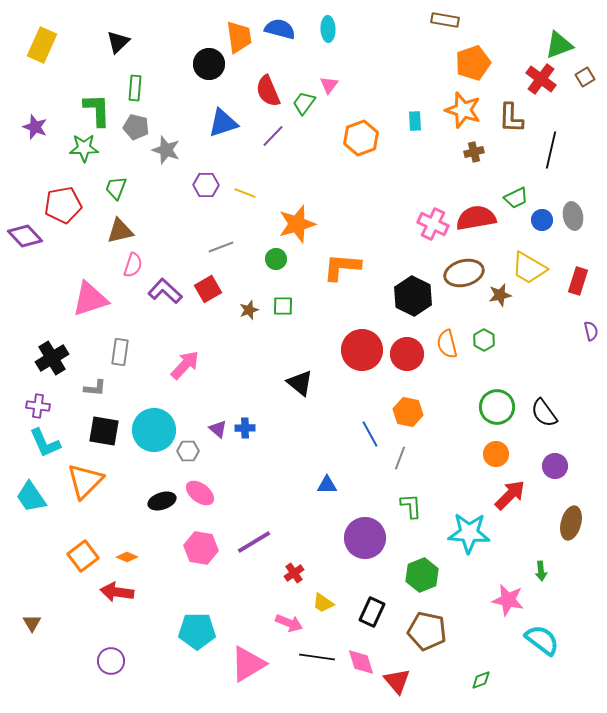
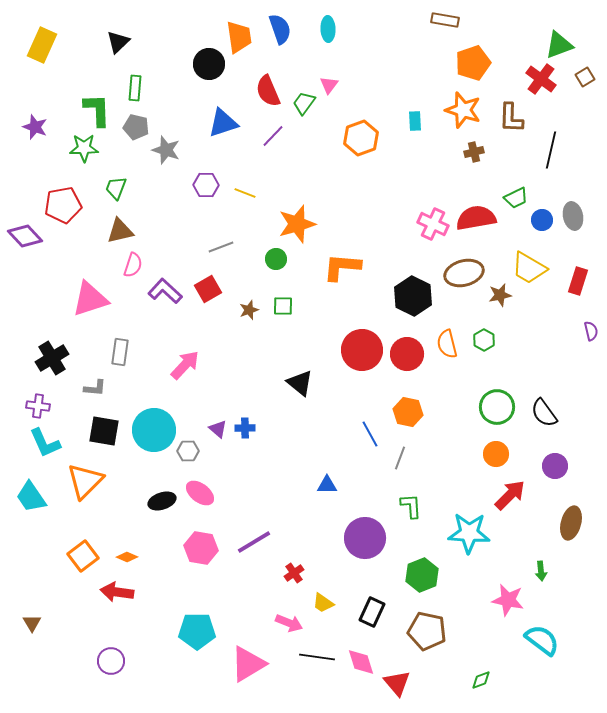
blue semicircle at (280, 29): rotated 56 degrees clockwise
red triangle at (397, 681): moved 2 px down
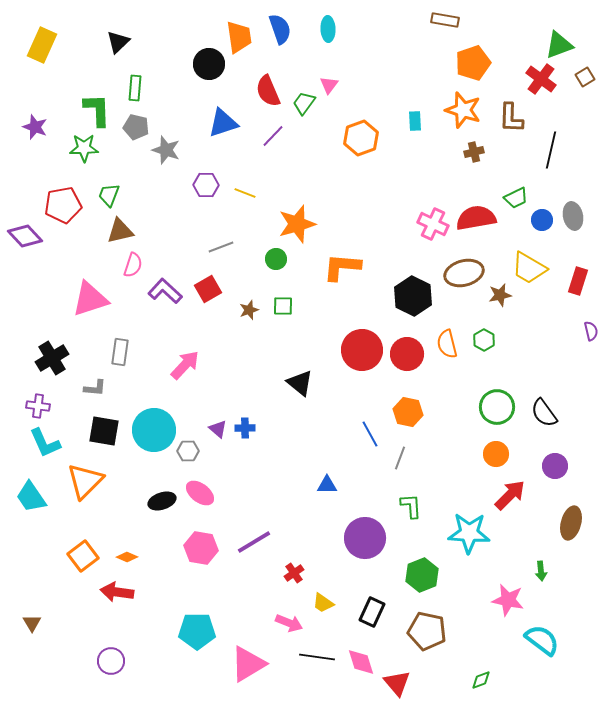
green trapezoid at (116, 188): moved 7 px left, 7 px down
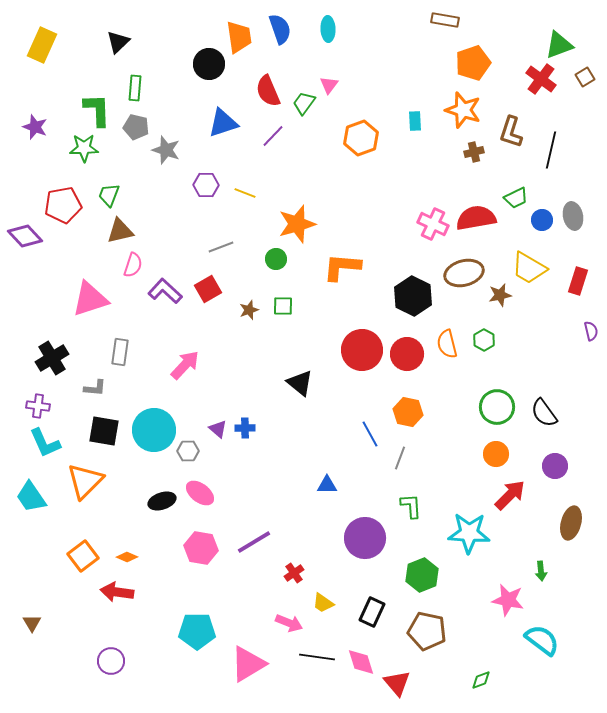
brown L-shape at (511, 118): moved 14 px down; rotated 16 degrees clockwise
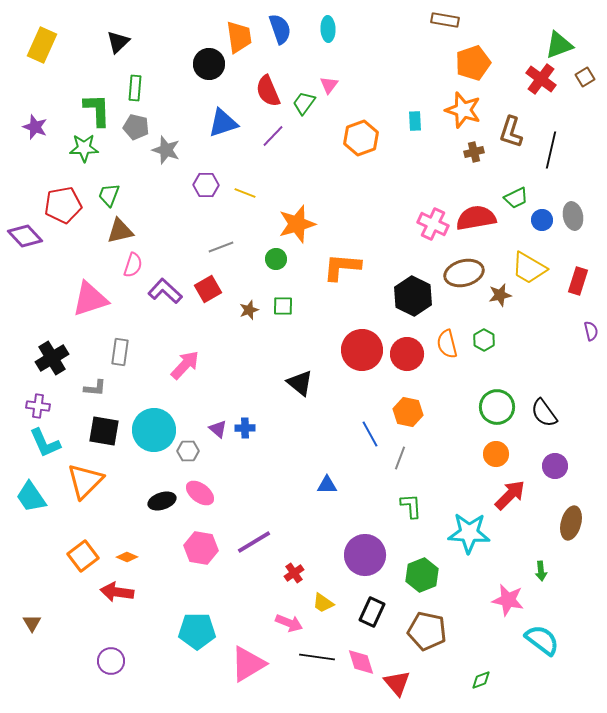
purple circle at (365, 538): moved 17 px down
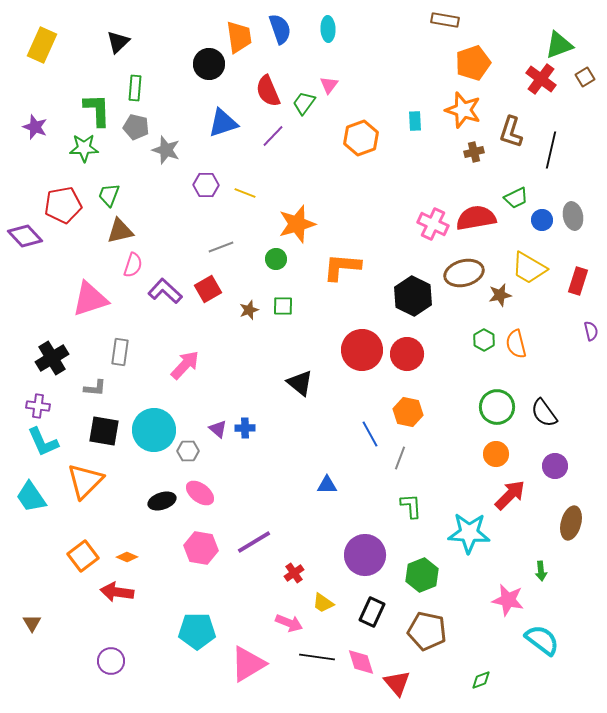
orange semicircle at (447, 344): moved 69 px right
cyan L-shape at (45, 443): moved 2 px left, 1 px up
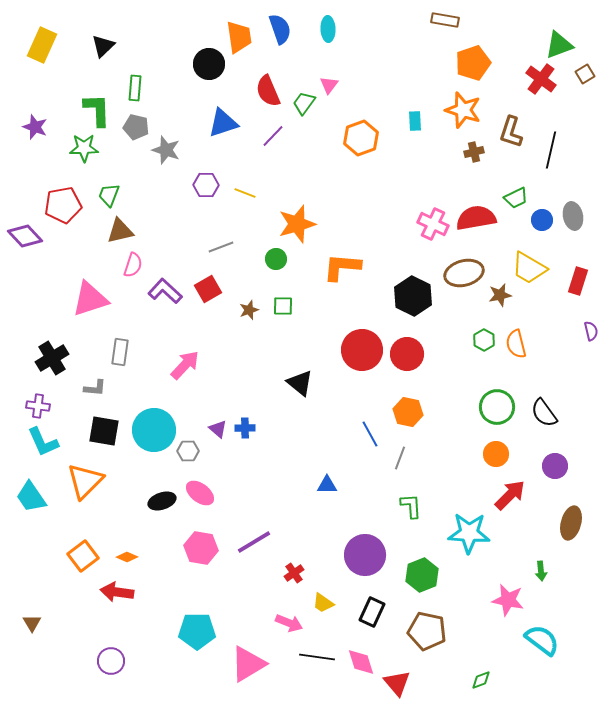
black triangle at (118, 42): moved 15 px left, 4 px down
brown square at (585, 77): moved 3 px up
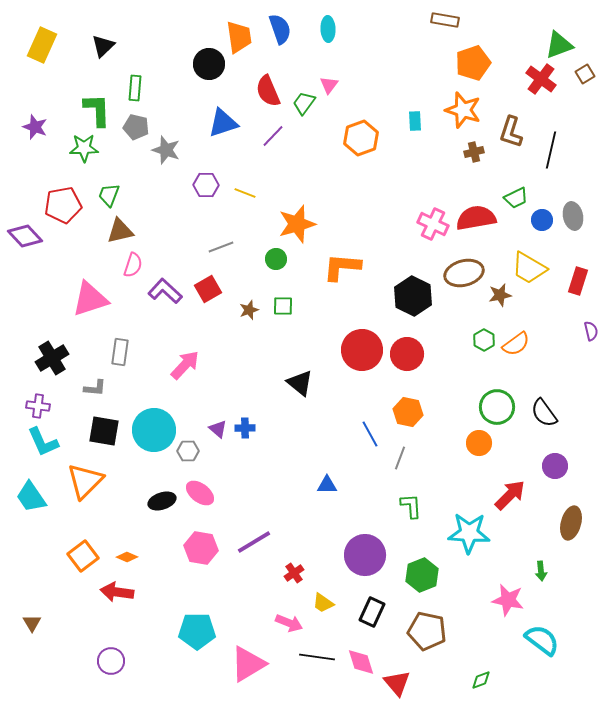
orange semicircle at (516, 344): rotated 112 degrees counterclockwise
orange circle at (496, 454): moved 17 px left, 11 px up
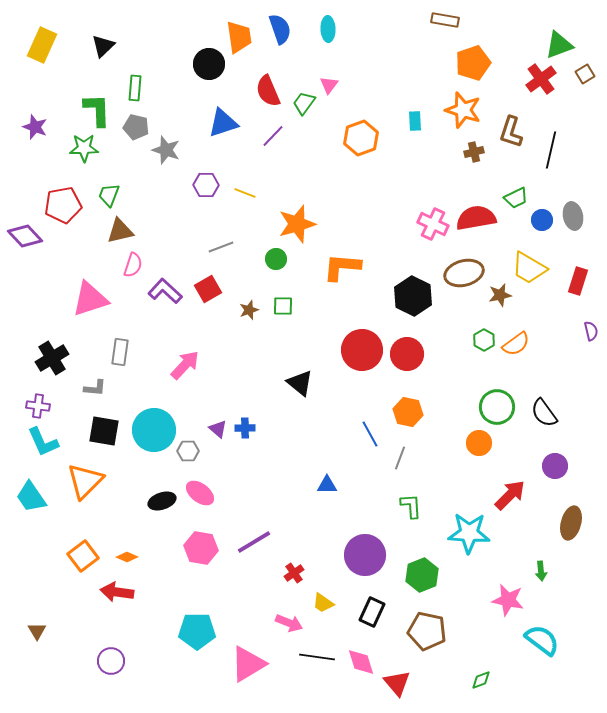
red cross at (541, 79): rotated 16 degrees clockwise
brown triangle at (32, 623): moved 5 px right, 8 px down
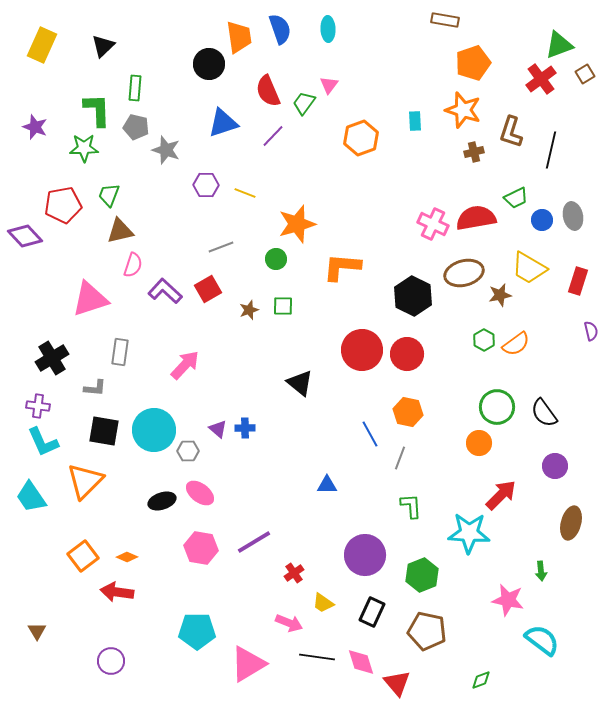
red arrow at (510, 495): moved 9 px left
